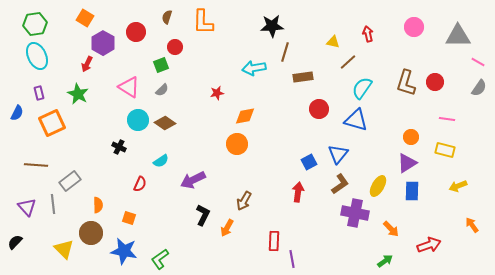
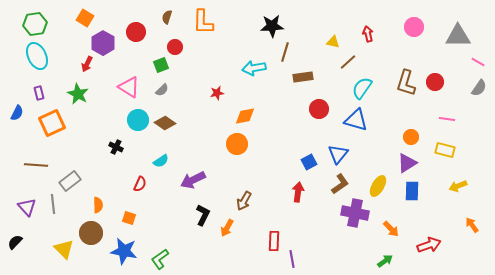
black cross at (119, 147): moved 3 px left
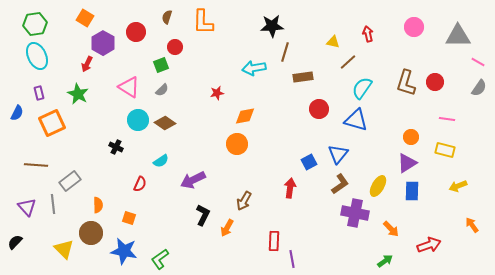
red arrow at (298, 192): moved 8 px left, 4 px up
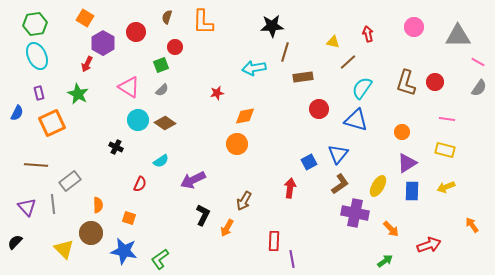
orange circle at (411, 137): moved 9 px left, 5 px up
yellow arrow at (458, 186): moved 12 px left, 1 px down
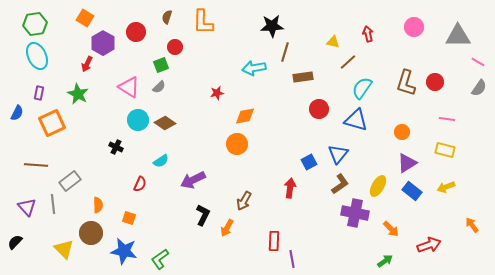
gray semicircle at (162, 90): moved 3 px left, 3 px up
purple rectangle at (39, 93): rotated 24 degrees clockwise
blue rectangle at (412, 191): rotated 54 degrees counterclockwise
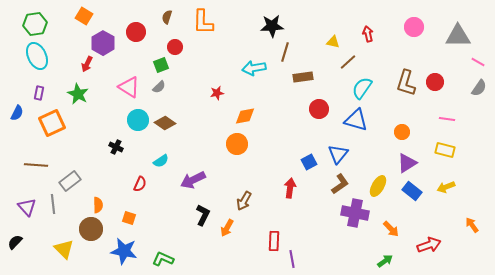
orange square at (85, 18): moved 1 px left, 2 px up
brown circle at (91, 233): moved 4 px up
green L-shape at (160, 259): moved 3 px right; rotated 60 degrees clockwise
